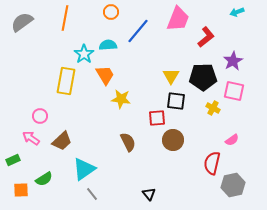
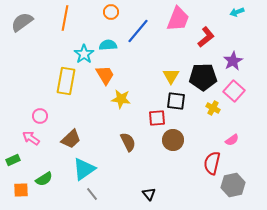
pink square: rotated 30 degrees clockwise
brown trapezoid: moved 9 px right, 2 px up
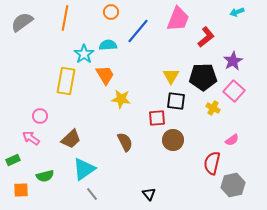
brown semicircle: moved 3 px left
green semicircle: moved 1 px right, 3 px up; rotated 18 degrees clockwise
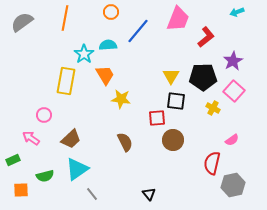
pink circle: moved 4 px right, 1 px up
cyan triangle: moved 7 px left
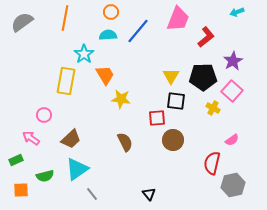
cyan semicircle: moved 10 px up
pink square: moved 2 px left
green rectangle: moved 3 px right
